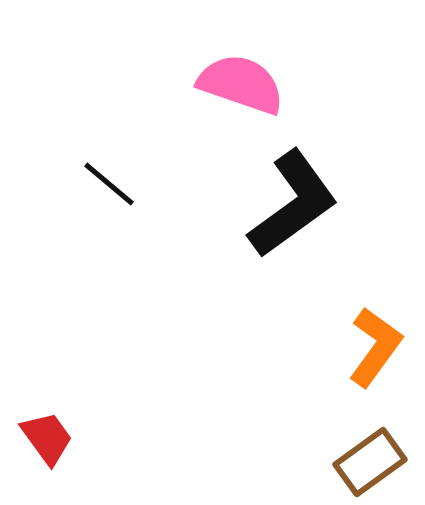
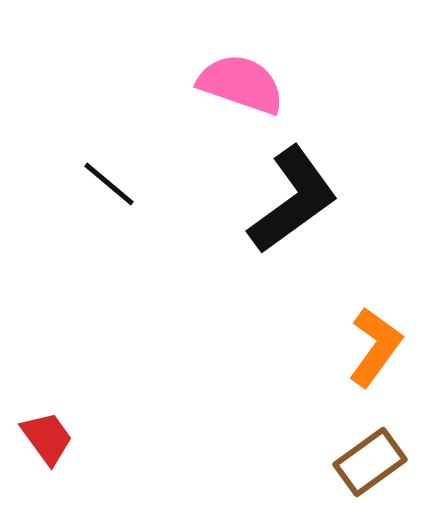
black L-shape: moved 4 px up
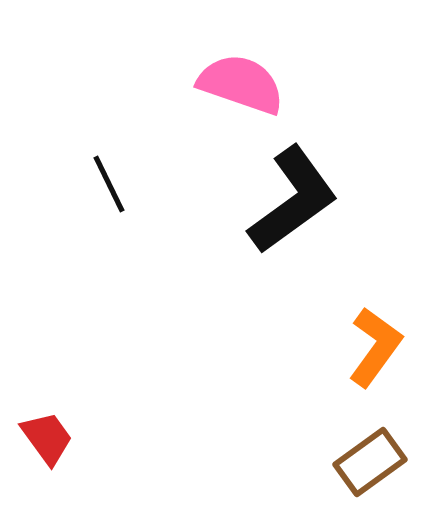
black line: rotated 24 degrees clockwise
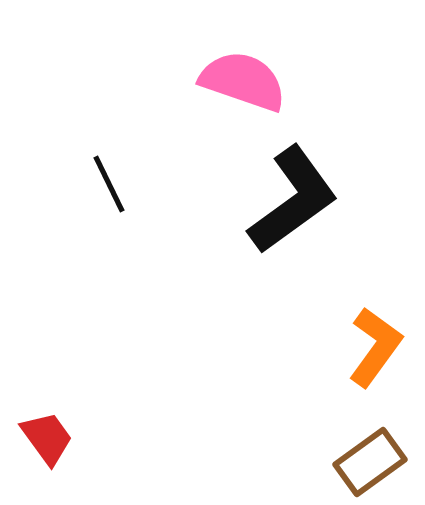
pink semicircle: moved 2 px right, 3 px up
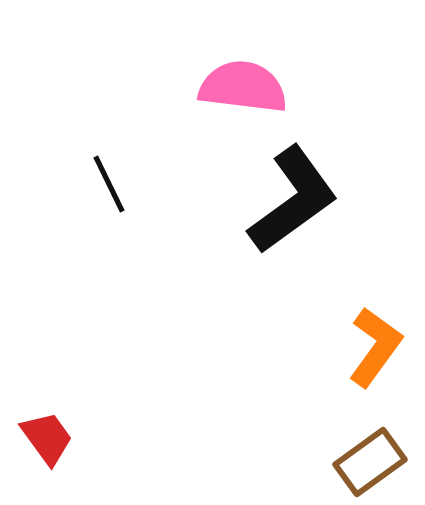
pink semicircle: moved 6 px down; rotated 12 degrees counterclockwise
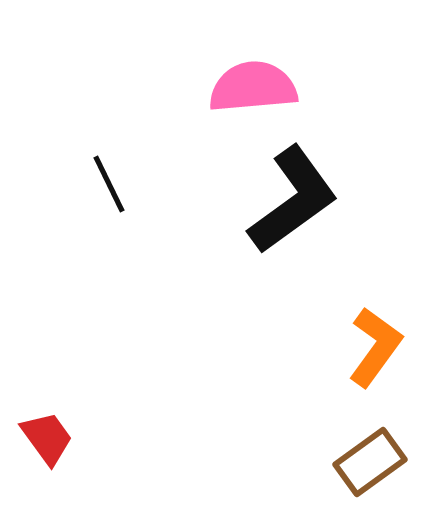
pink semicircle: moved 10 px right; rotated 12 degrees counterclockwise
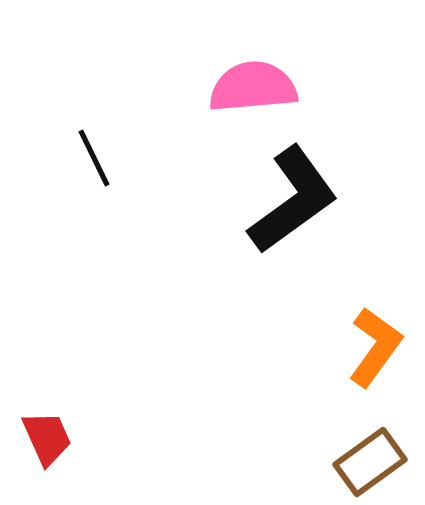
black line: moved 15 px left, 26 px up
red trapezoid: rotated 12 degrees clockwise
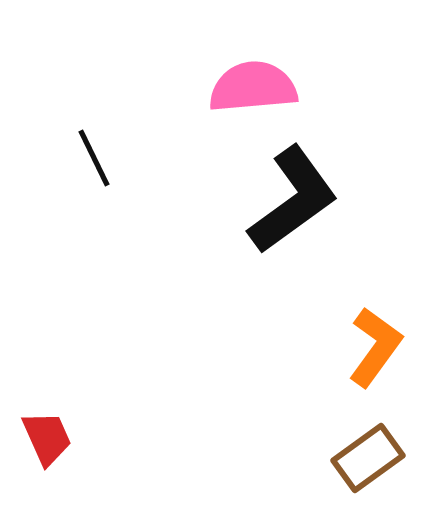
brown rectangle: moved 2 px left, 4 px up
